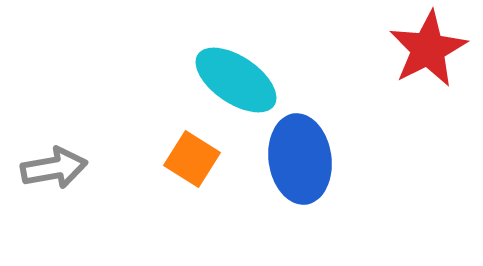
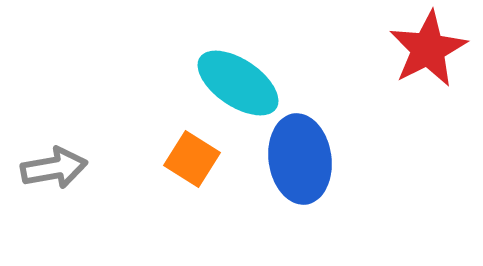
cyan ellipse: moved 2 px right, 3 px down
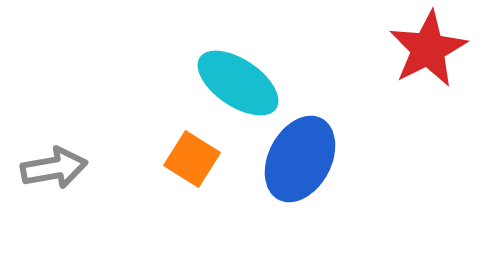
blue ellipse: rotated 36 degrees clockwise
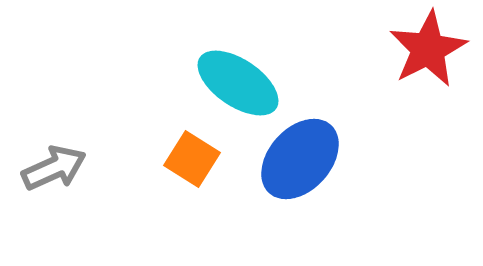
blue ellipse: rotated 14 degrees clockwise
gray arrow: rotated 14 degrees counterclockwise
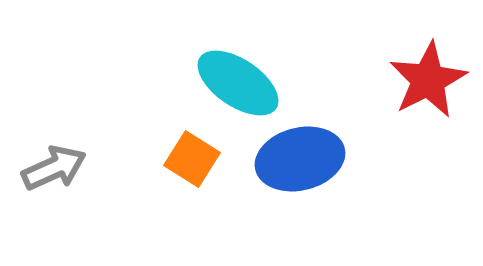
red star: moved 31 px down
blue ellipse: rotated 34 degrees clockwise
